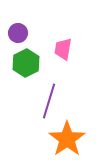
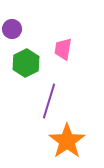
purple circle: moved 6 px left, 4 px up
orange star: moved 2 px down
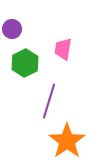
green hexagon: moved 1 px left
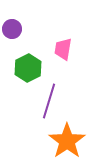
green hexagon: moved 3 px right, 5 px down
